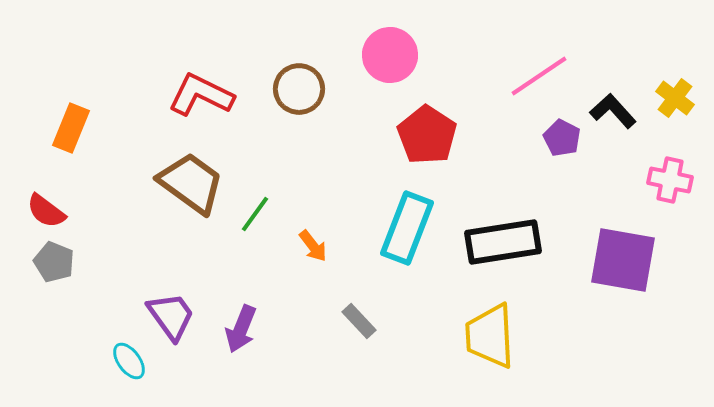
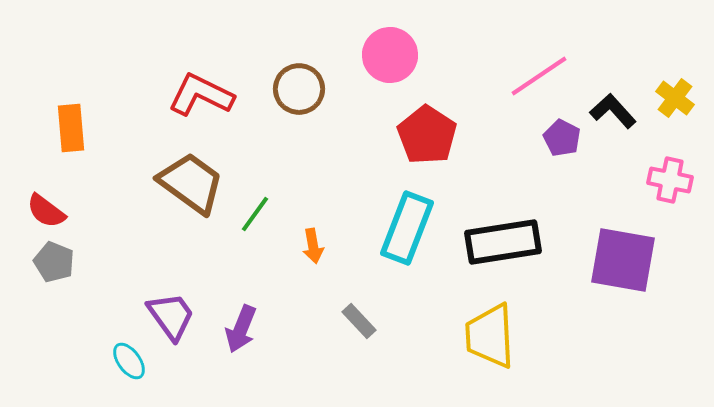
orange rectangle: rotated 27 degrees counterclockwise
orange arrow: rotated 28 degrees clockwise
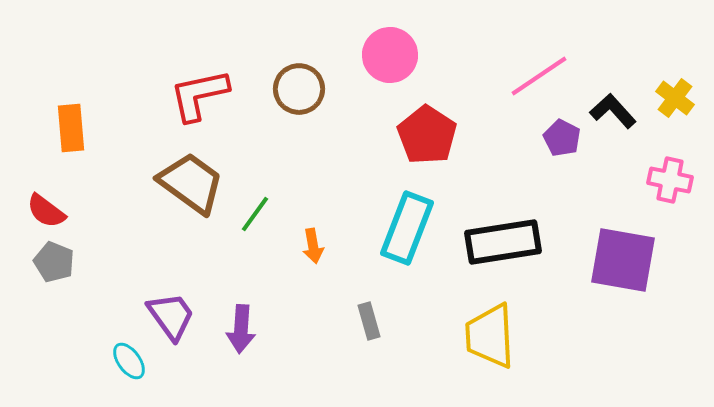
red L-shape: moved 2 px left; rotated 38 degrees counterclockwise
gray rectangle: moved 10 px right; rotated 27 degrees clockwise
purple arrow: rotated 18 degrees counterclockwise
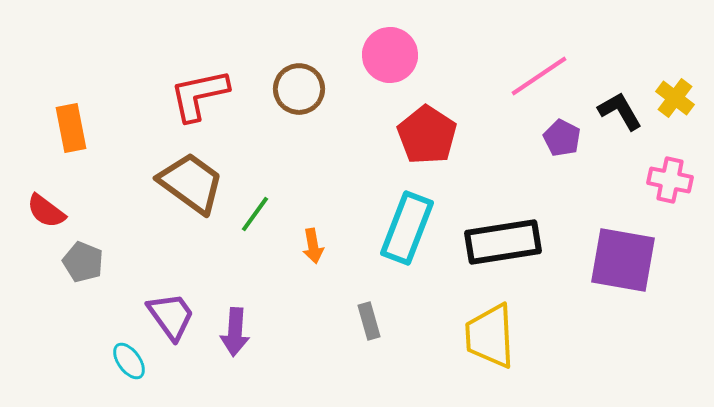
black L-shape: moved 7 px right; rotated 12 degrees clockwise
orange rectangle: rotated 6 degrees counterclockwise
gray pentagon: moved 29 px right
purple arrow: moved 6 px left, 3 px down
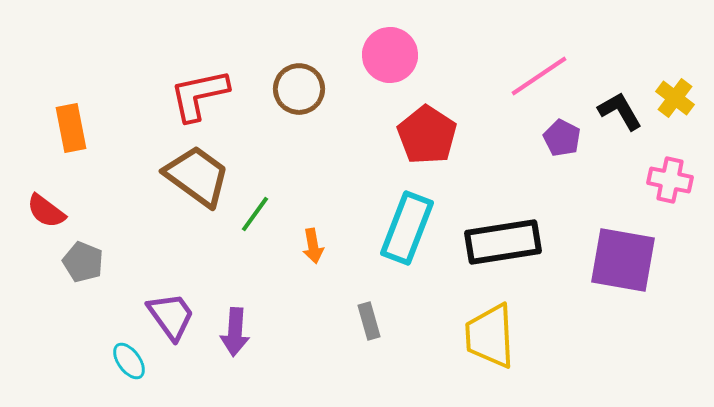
brown trapezoid: moved 6 px right, 7 px up
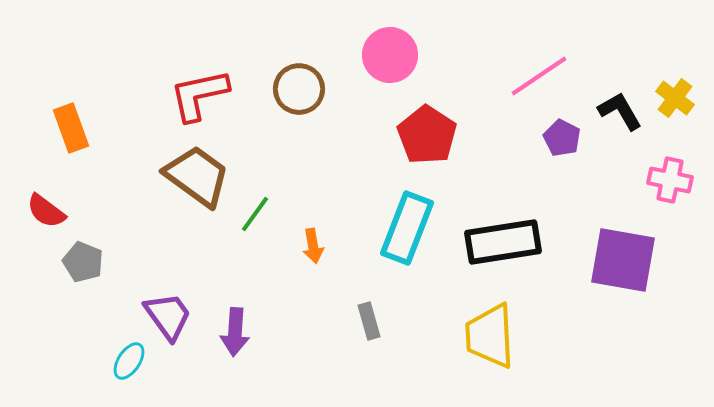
orange rectangle: rotated 9 degrees counterclockwise
purple trapezoid: moved 3 px left
cyan ellipse: rotated 69 degrees clockwise
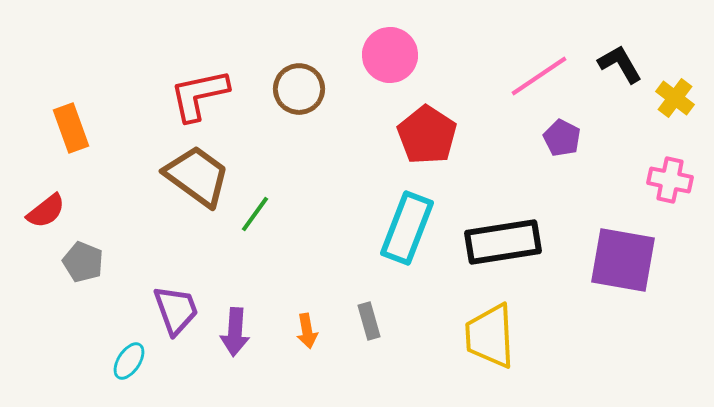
black L-shape: moved 47 px up
red semicircle: rotated 75 degrees counterclockwise
orange arrow: moved 6 px left, 85 px down
purple trapezoid: moved 8 px right, 6 px up; rotated 16 degrees clockwise
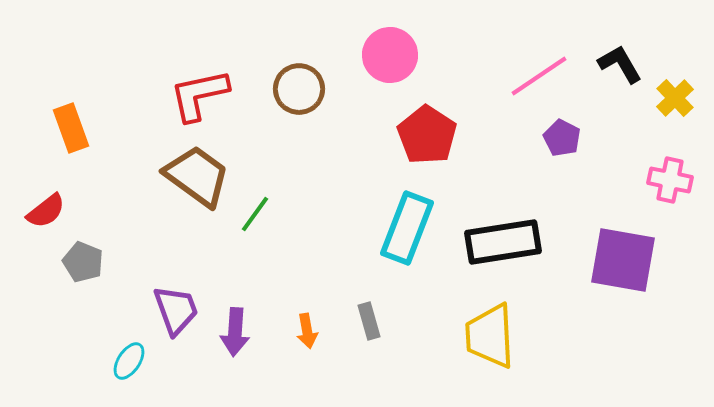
yellow cross: rotated 9 degrees clockwise
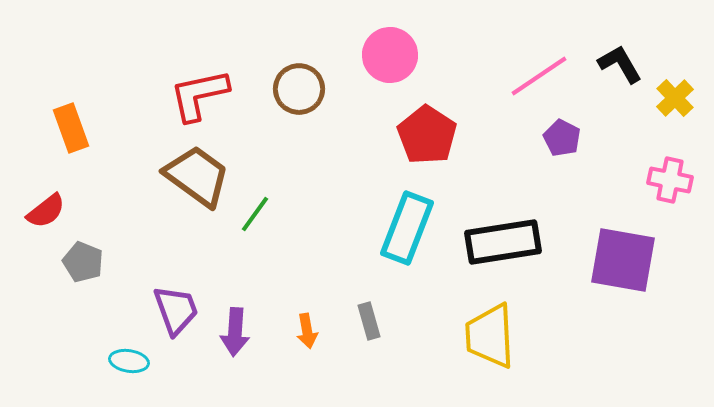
cyan ellipse: rotated 66 degrees clockwise
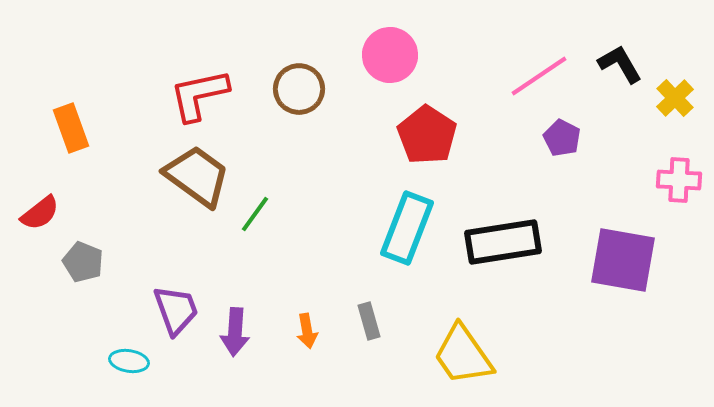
pink cross: moved 9 px right; rotated 9 degrees counterclockwise
red semicircle: moved 6 px left, 2 px down
yellow trapezoid: moved 27 px left, 19 px down; rotated 32 degrees counterclockwise
